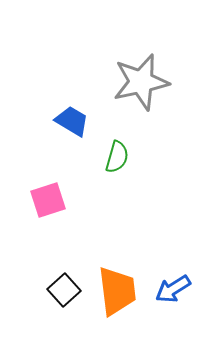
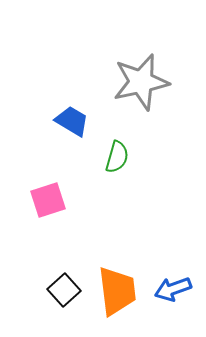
blue arrow: rotated 12 degrees clockwise
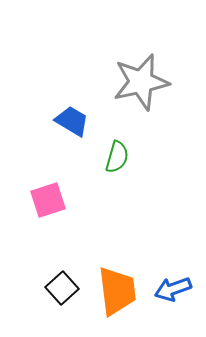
black square: moved 2 px left, 2 px up
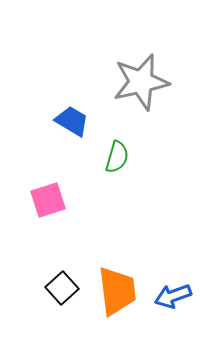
blue arrow: moved 7 px down
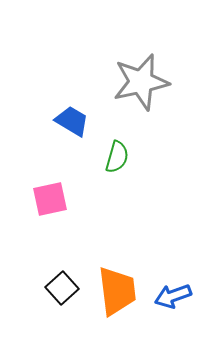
pink square: moved 2 px right, 1 px up; rotated 6 degrees clockwise
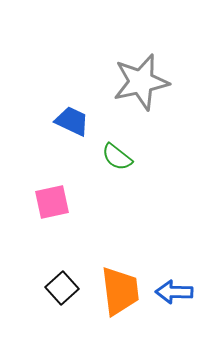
blue trapezoid: rotated 6 degrees counterclockwise
green semicircle: rotated 112 degrees clockwise
pink square: moved 2 px right, 3 px down
orange trapezoid: moved 3 px right
blue arrow: moved 1 px right, 4 px up; rotated 21 degrees clockwise
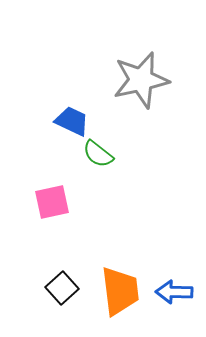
gray star: moved 2 px up
green semicircle: moved 19 px left, 3 px up
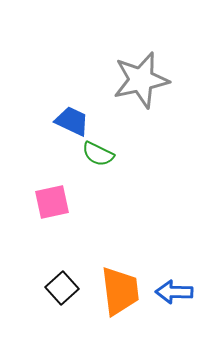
green semicircle: rotated 12 degrees counterclockwise
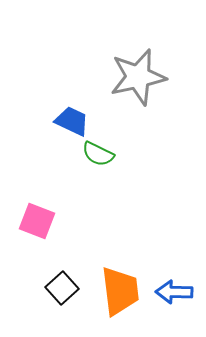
gray star: moved 3 px left, 3 px up
pink square: moved 15 px left, 19 px down; rotated 33 degrees clockwise
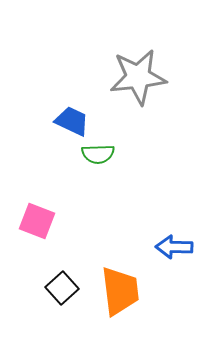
gray star: rotated 6 degrees clockwise
green semicircle: rotated 28 degrees counterclockwise
blue arrow: moved 45 px up
